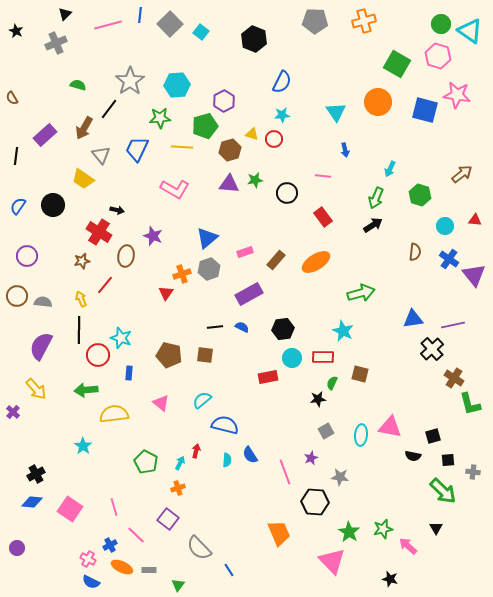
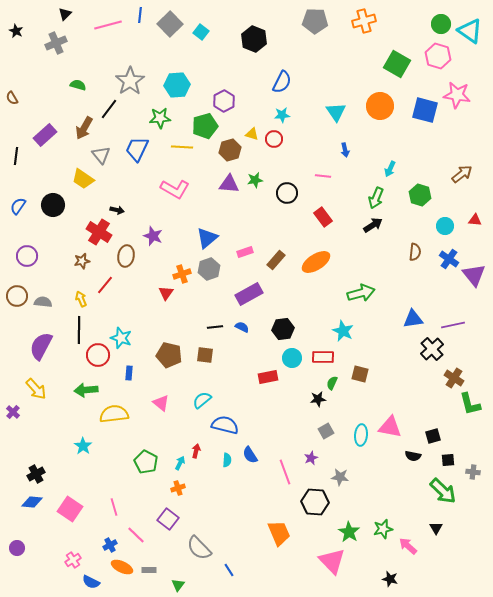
orange circle at (378, 102): moved 2 px right, 4 px down
pink cross at (88, 559): moved 15 px left, 1 px down; rotated 28 degrees clockwise
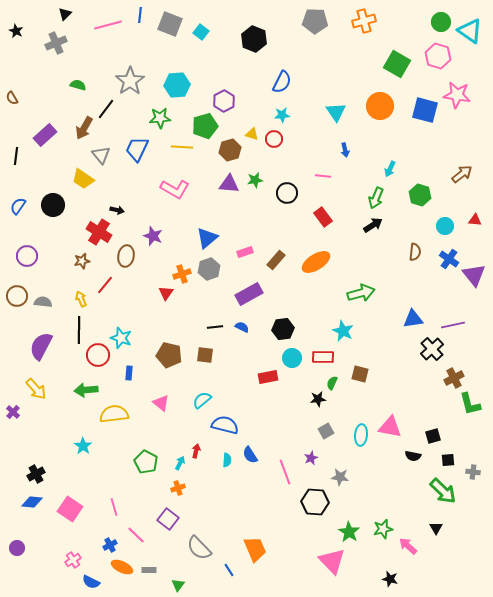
gray square at (170, 24): rotated 25 degrees counterclockwise
green circle at (441, 24): moved 2 px up
black line at (109, 109): moved 3 px left
brown cross at (454, 378): rotated 30 degrees clockwise
orange trapezoid at (279, 533): moved 24 px left, 16 px down
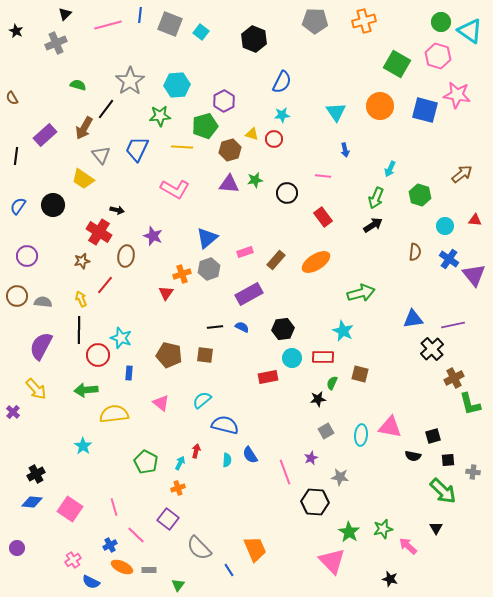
green star at (160, 118): moved 2 px up
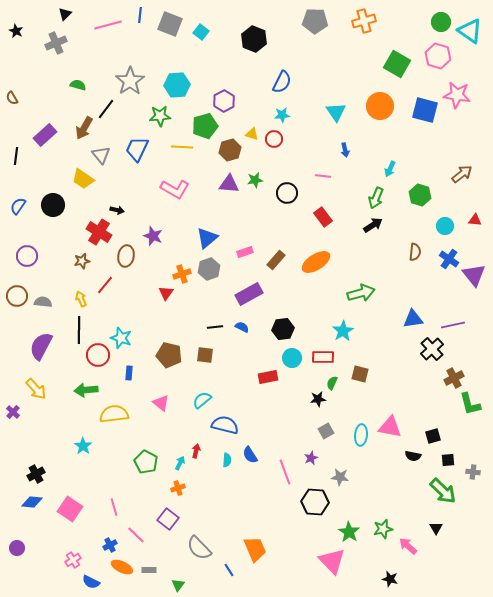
cyan star at (343, 331): rotated 15 degrees clockwise
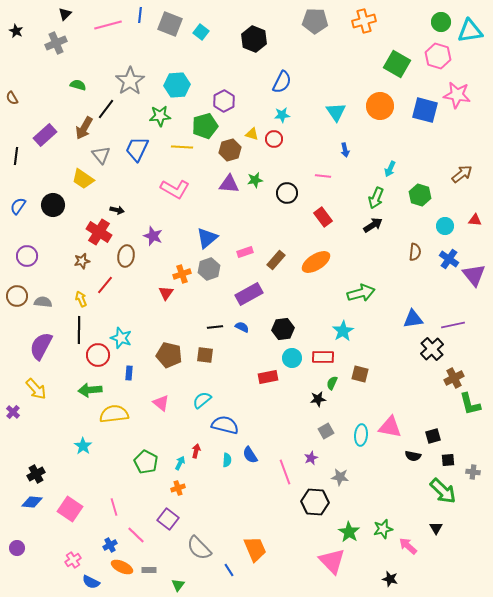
cyan triangle at (470, 31): rotated 44 degrees counterclockwise
green arrow at (86, 390): moved 4 px right
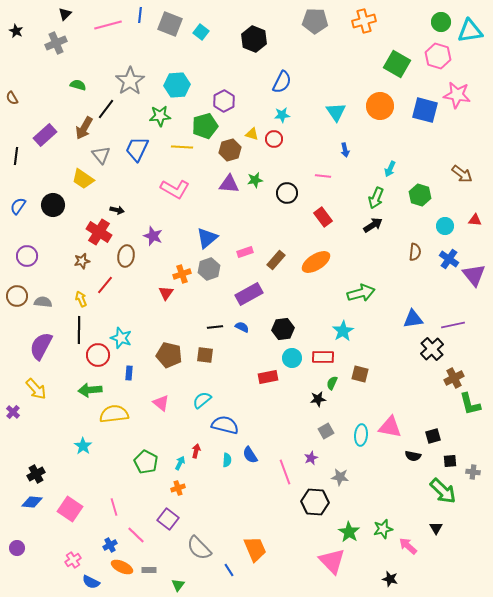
brown arrow at (462, 174): rotated 75 degrees clockwise
black square at (448, 460): moved 2 px right, 1 px down
